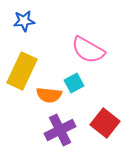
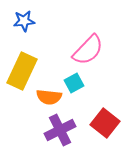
pink semicircle: rotated 76 degrees counterclockwise
orange semicircle: moved 2 px down
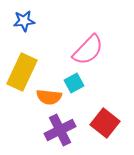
yellow rectangle: moved 1 px down
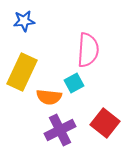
pink semicircle: rotated 40 degrees counterclockwise
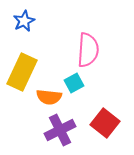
blue star: rotated 20 degrees counterclockwise
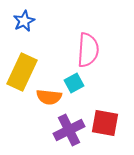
red square: rotated 28 degrees counterclockwise
purple cross: moved 9 px right
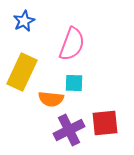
pink semicircle: moved 16 px left, 6 px up; rotated 16 degrees clockwise
cyan square: rotated 30 degrees clockwise
orange semicircle: moved 2 px right, 2 px down
red square: rotated 16 degrees counterclockwise
